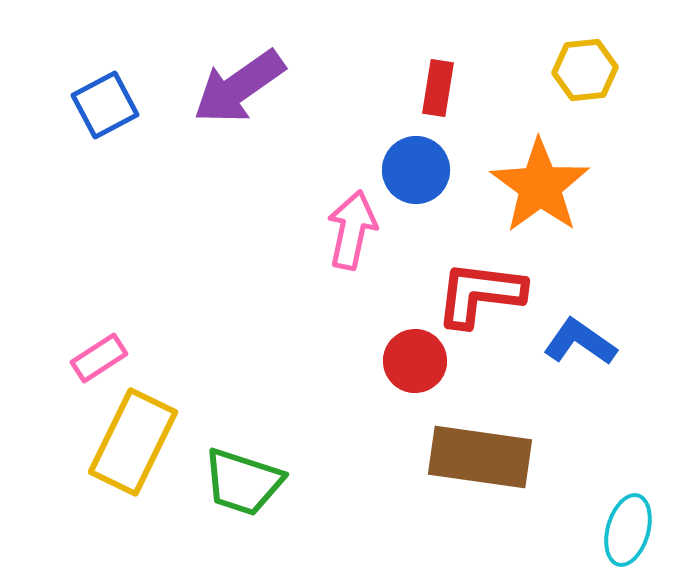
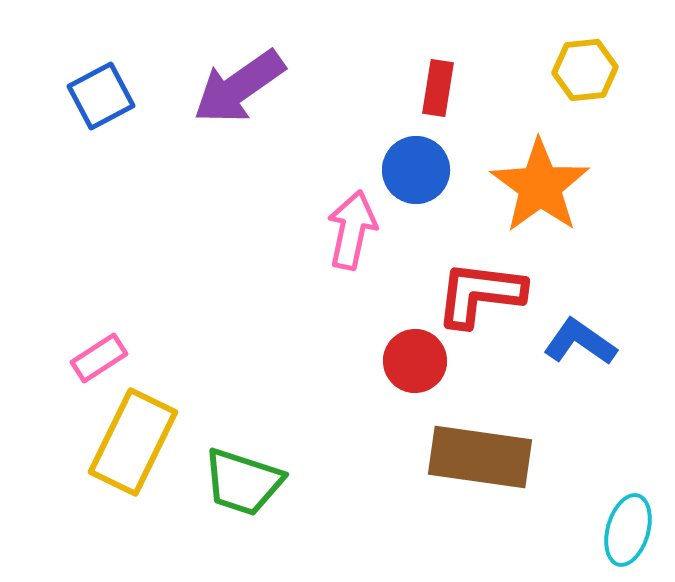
blue square: moved 4 px left, 9 px up
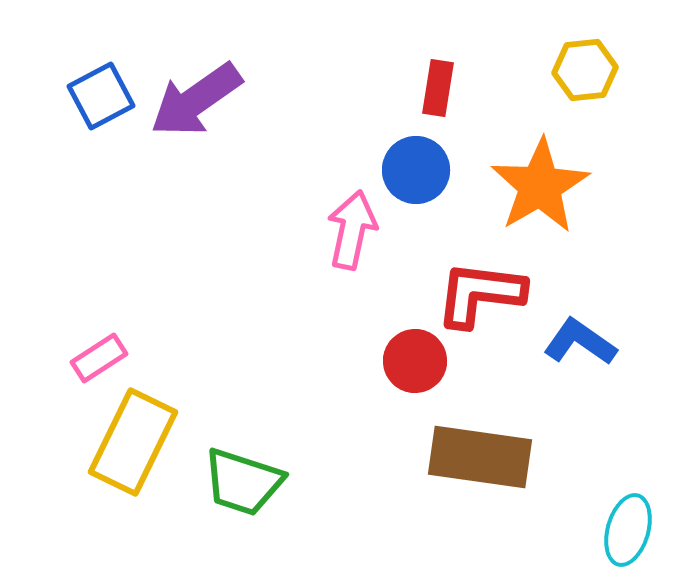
purple arrow: moved 43 px left, 13 px down
orange star: rotated 6 degrees clockwise
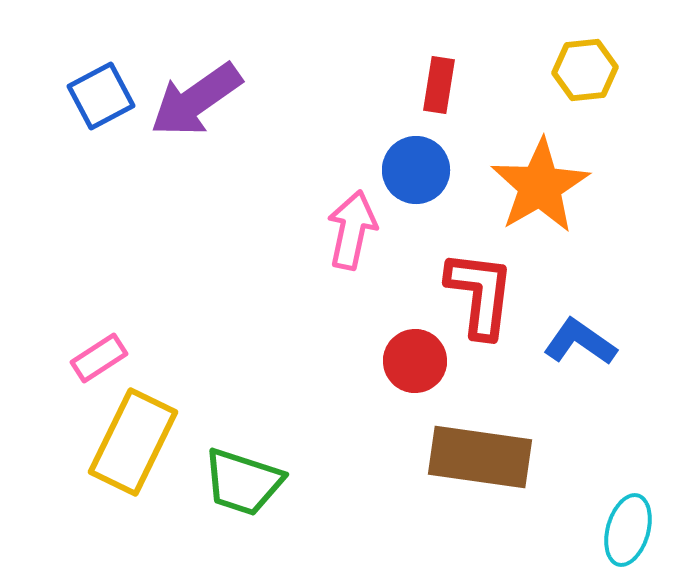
red rectangle: moved 1 px right, 3 px up
red L-shape: rotated 90 degrees clockwise
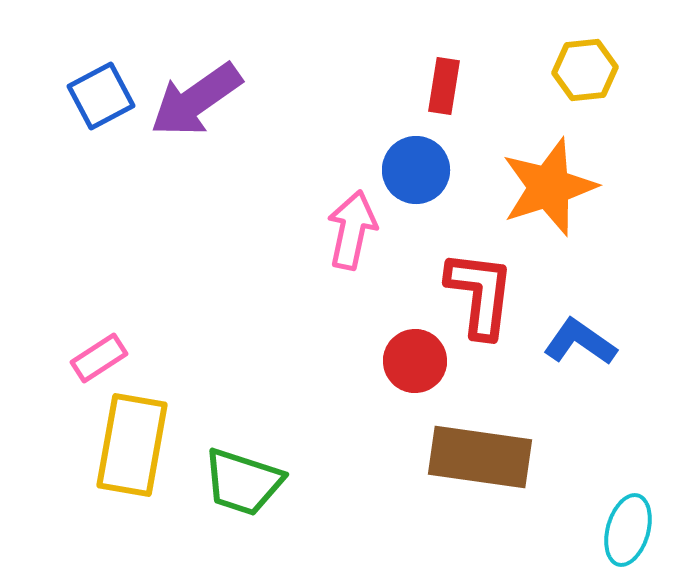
red rectangle: moved 5 px right, 1 px down
orange star: moved 9 px right, 1 px down; rotated 12 degrees clockwise
yellow rectangle: moved 1 px left, 3 px down; rotated 16 degrees counterclockwise
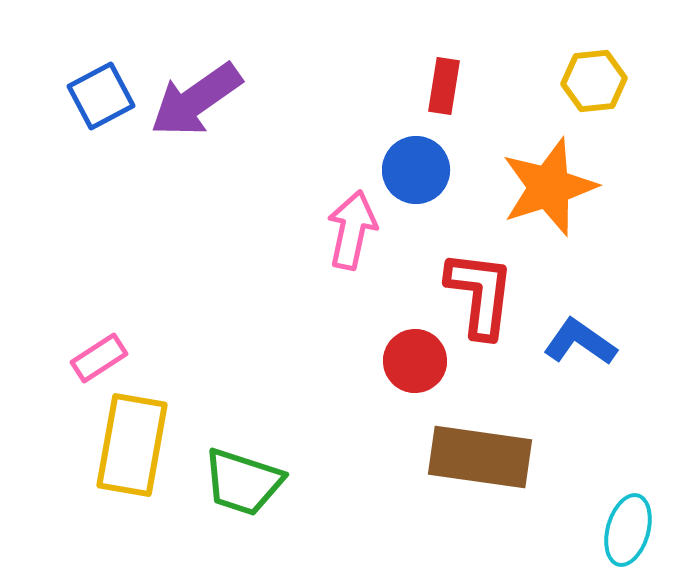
yellow hexagon: moved 9 px right, 11 px down
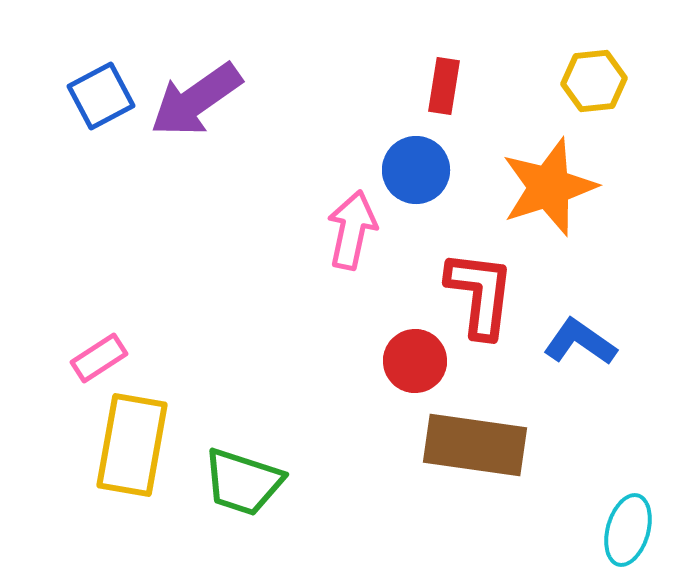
brown rectangle: moved 5 px left, 12 px up
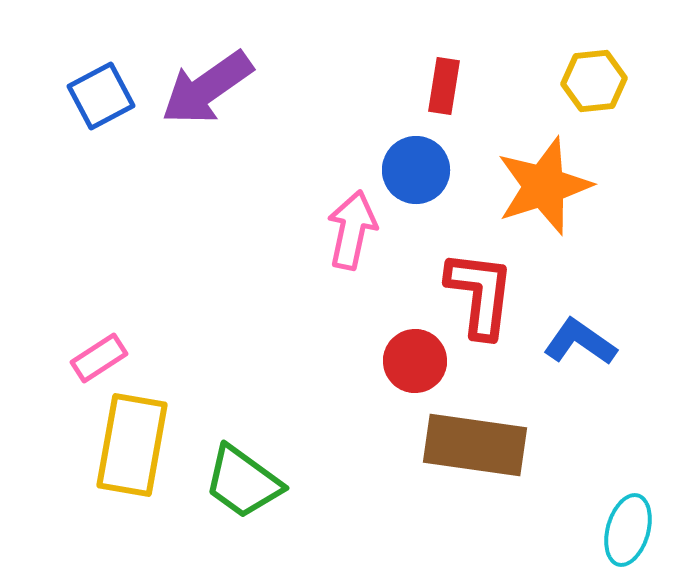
purple arrow: moved 11 px right, 12 px up
orange star: moved 5 px left, 1 px up
green trapezoid: rotated 18 degrees clockwise
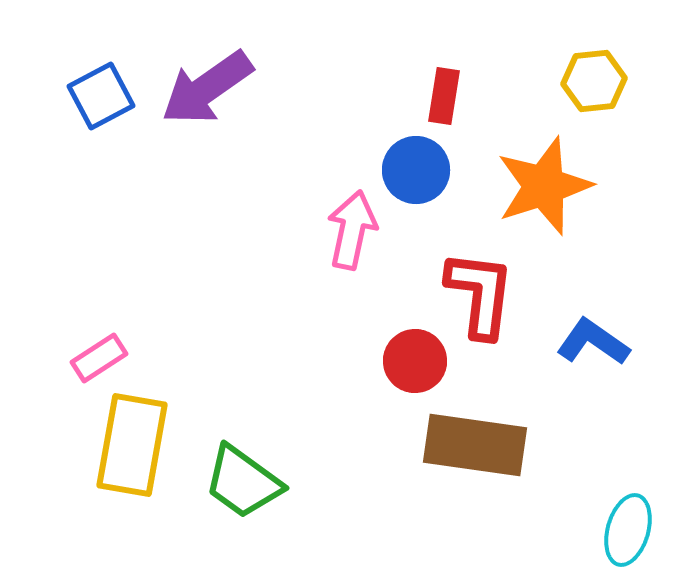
red rectangle: moved 10 px down
blue L-shape: moved 13 px right
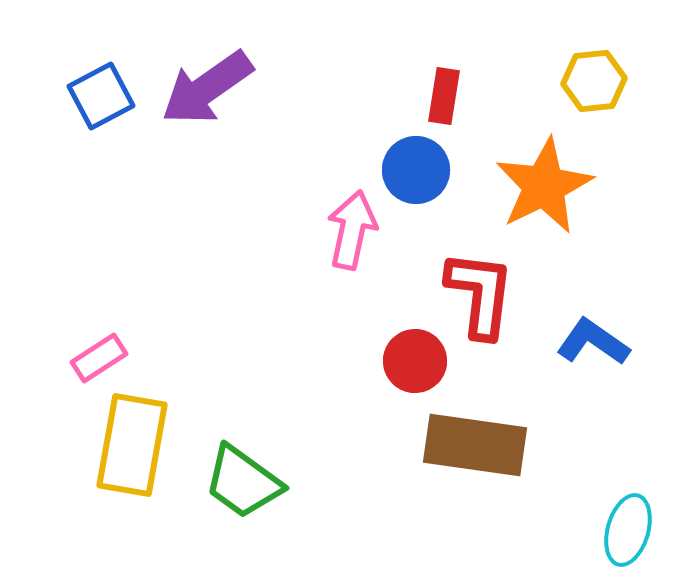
orange star: rotated 8 degrees counterclockwise
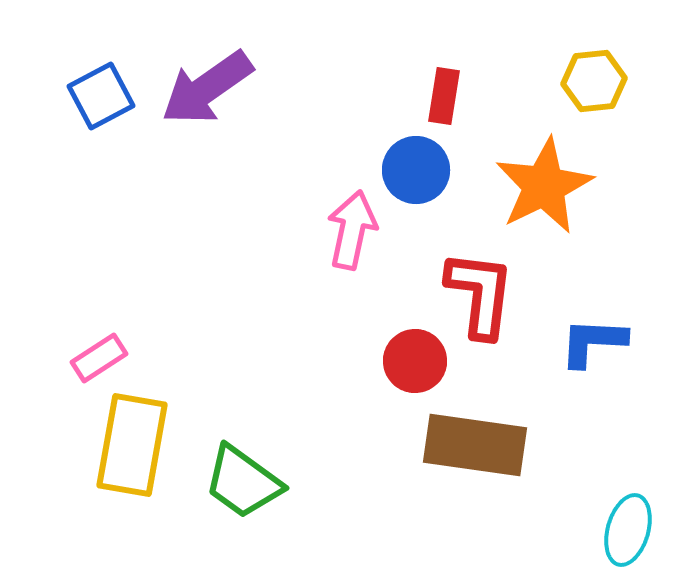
blue L-shape: rotated 32 degrees counterclockwise
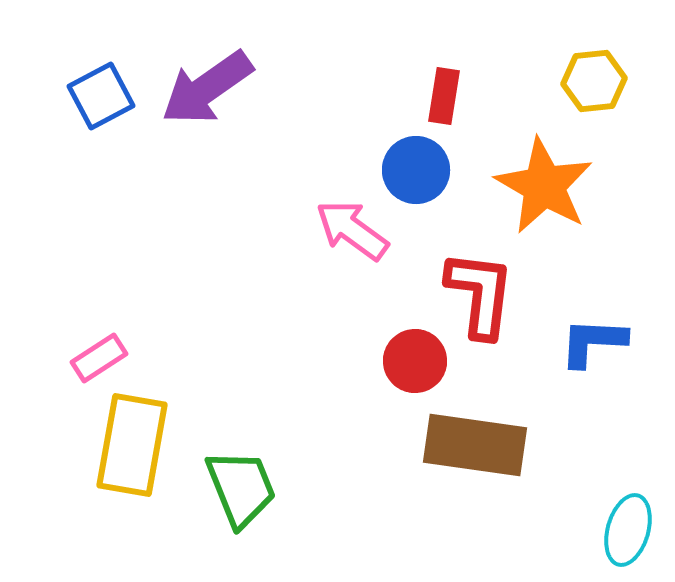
orange star: rotated 16 degrees counterclockwise
pink arrow: rotated 66 degrees counterclockwise
green trapezoid: moved 2 px left, 6 px down; rotated 148 degrees counterclockwise
